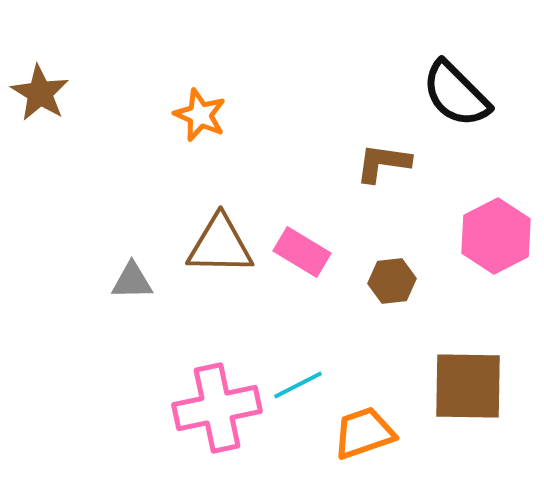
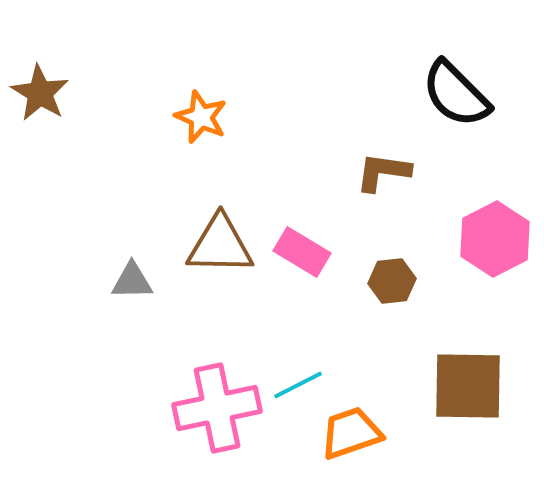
orange star: moved 1 px right, 2 px down
brown L-shape: moved 9 px down
pink hexagon: moved 1 px left, 3 px down
orange trapezoid: moved 13 px left
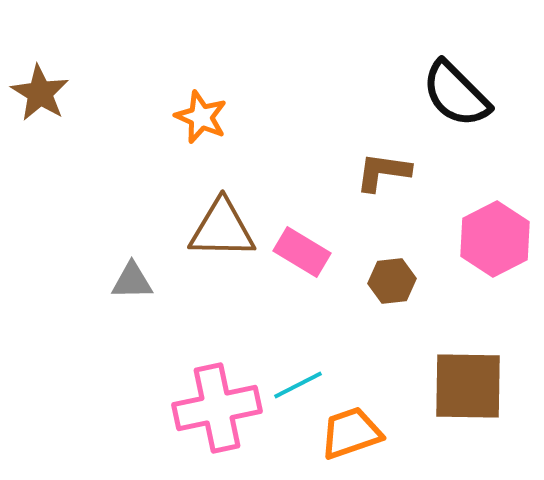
brown triangle: moved 2 px right, 16 px up
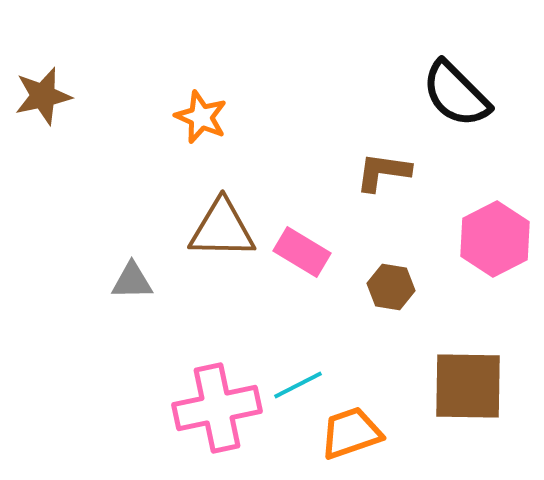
brown star: moved 3 px right, 3 px down; rotated 28 degrees clockwise
brown hexagon: moved 1 px left, 6 px down; rotated 15 degrees clockwise
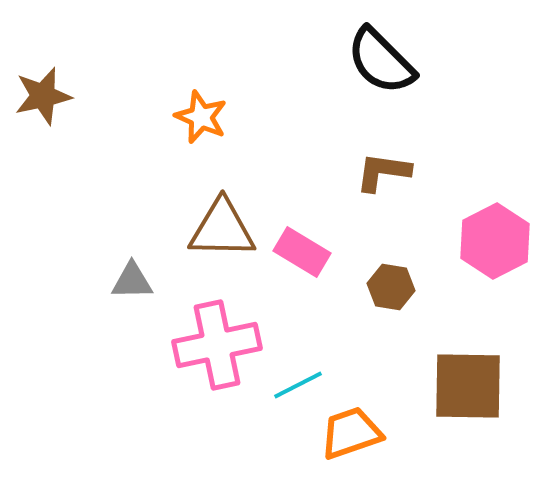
black semicircle: moved 75 px left, 33 px up
pink hexagon: moved 2 px down
pink cross: moved 63 px up
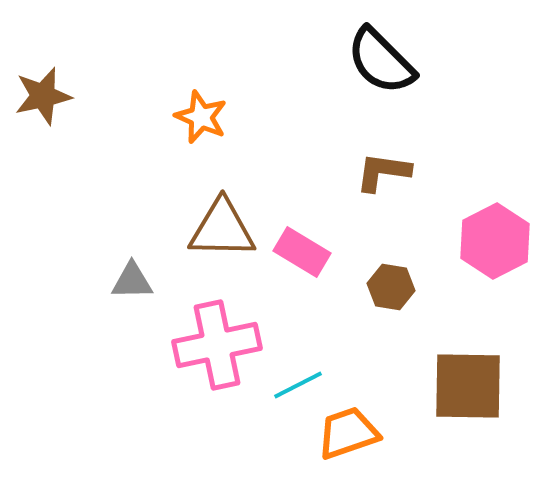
orange trapezoid: moved 3 px left
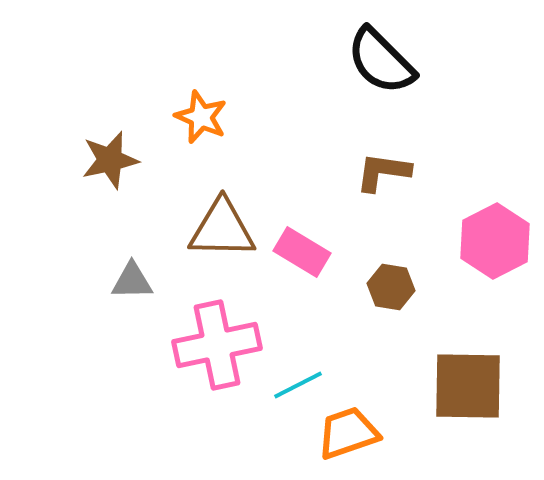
brown star: moved 67 px right, 64 px down
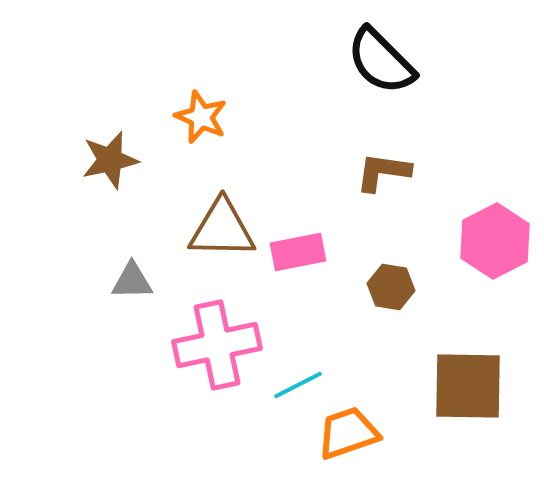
pink rectangle: moved 4 px left; rotated 42 degrees counterclockwise
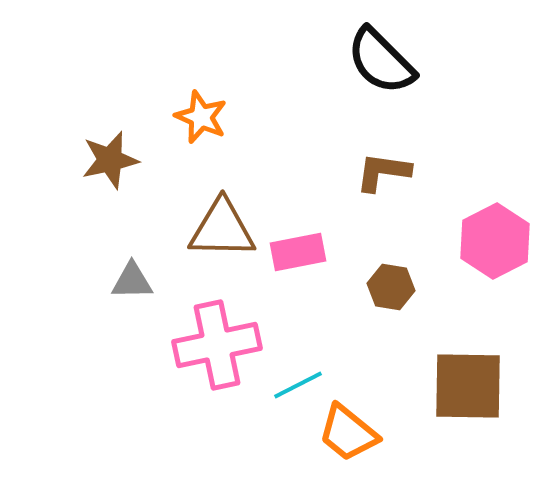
orange trapezoid: rotated 122 degrees counterclockwise
